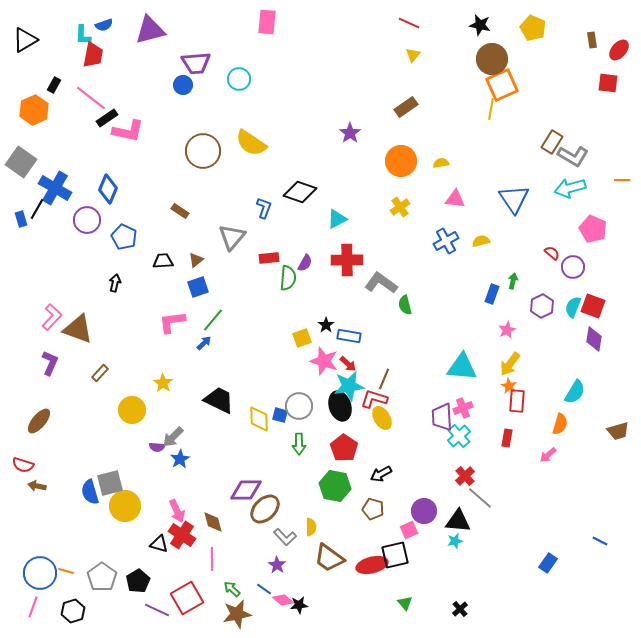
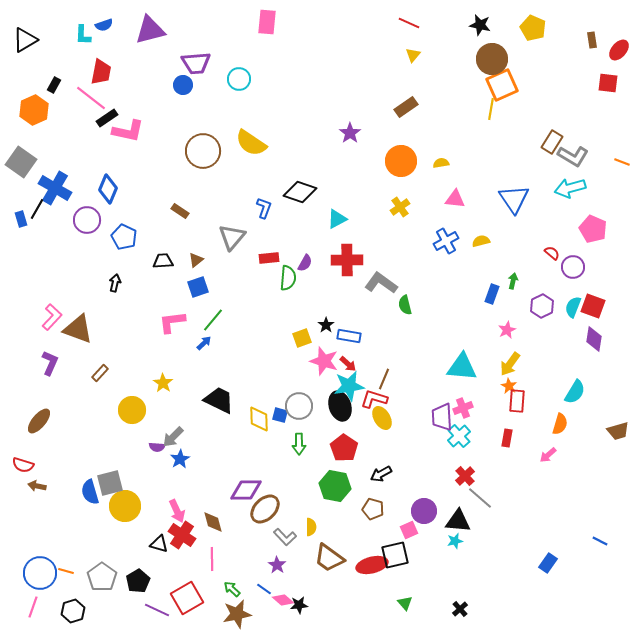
red trapezoid at (93, 55): moved 8 px right, 17 px down
orange line at (622, 180): moved 18 px up; rotated 21 degrees clockwise
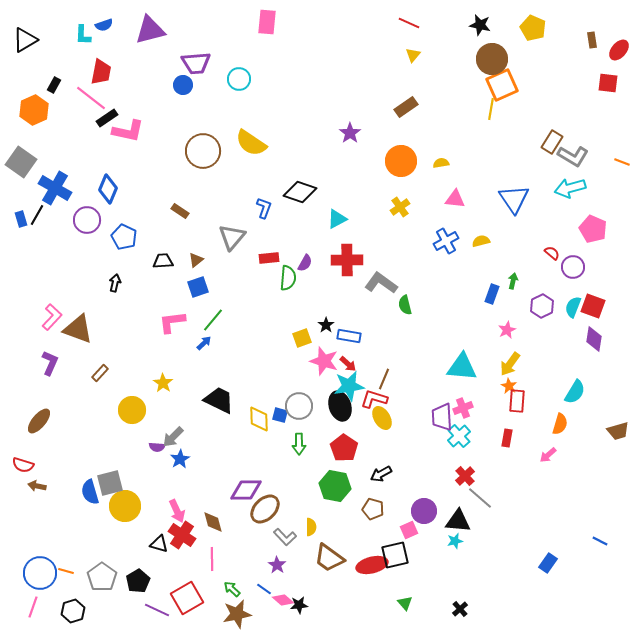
black line at (37, 209): moved 6 px down
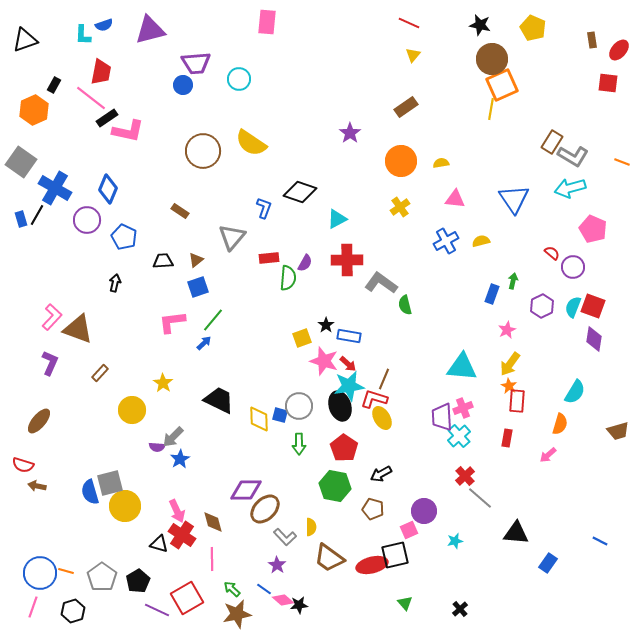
black triangle at (25, 40): rotated 12 degrees clockwise
black triangle at (458, 521): moved 58 px right, 12 px down
